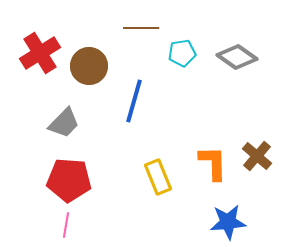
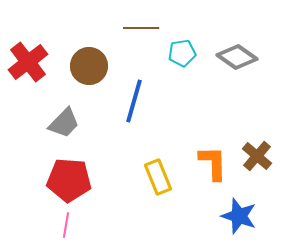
red cross: moved 12 px left, 9 px down; rotated 6 degrees counterclockwise
blue star: moved 11 px right, 6 px up; rotated 24 degrees clockwise
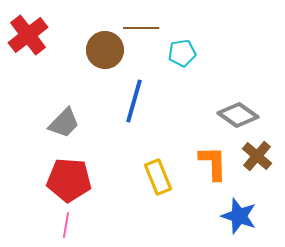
gray diamond: moved 1 px right, 58 px down
red cross: moved 27 px up
brown circle: moved 16 px right, 16 px up
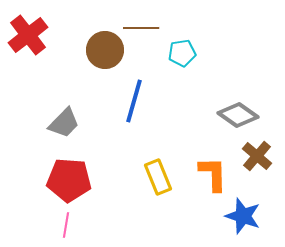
orange L-shape: moved 11 px down
blue star: moved 4 px right
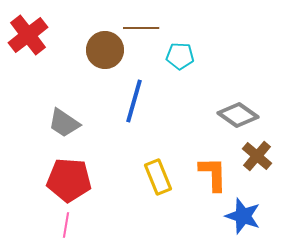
cyan pentagon: moved 2 px left, 3 px down; rotated 12 degrees clockwise
gray trapezoid: rotated 80 degrees clockwise
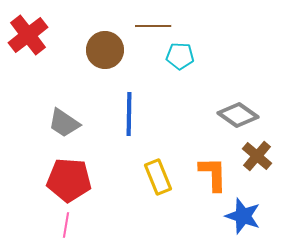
brown line: moved 12 px right, 2 px up
blue line: moved 5 px left, 13 px down; rotated 15 degrees counterclockwise
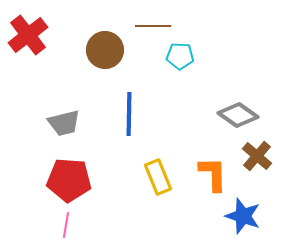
gray trapezoid: rotated 48 degrees counterclockwise
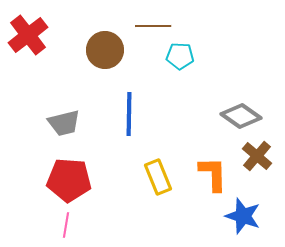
gray diamond: moved 3 px right, 1 px down
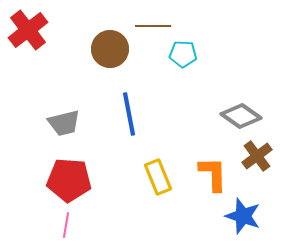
red cross: moved 5 px up
brown circle: moved 5 px right, 1 px up
cyan pentagon: moved 3 px right, 2 px up
blue line: rotated 12 degrees counterclockwise
brown cross: rotated 12 degrees clockwise
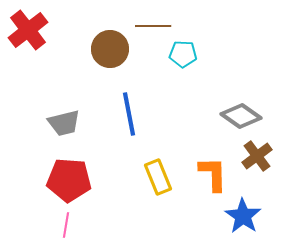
blue star: rotated 15 degrees clockwise
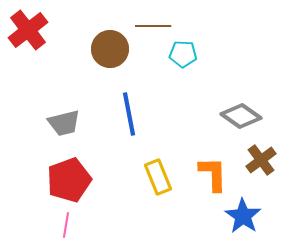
brown cross: moved 4 px right, 4 px down
red pentagon: rotated 24 degrees counterclockwise
